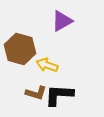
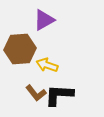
purple triangle: moved 18 px left, 1 px up
brown hexagon: rotated 20 degrees counterclockwise
brown L-shape: rotated 35 degrees clockwise
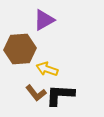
yellow arrow: moved 4 px down
black L-shape: moved 1 px right
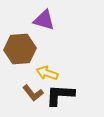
purple triangle: rotated 45 degrees clockwise
yellow arrow: moved 4 px down
brown L-shape: moved 3 px left
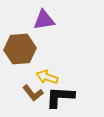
purple triangle: rotated 25 degrees counterclockwise
yellow arrow: moved 4 px down
black L-shape: moved 2 px down
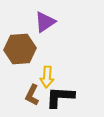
purple triangle: moved 1 px right, 2 px down; rotated 25 degrees counterclockwise
yellow arrow: rotated 105 degrees counterclockwise
brown L-shape: moved 1 px left, 2 px down; rotated 65 degrees clockwise
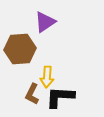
brown L-shape: moved 1 px up
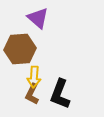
purple triangle: moved 7 px left, 4 px up; rotated 45 degrees counterclockwise
yellow arrow: moved 13 px left
black L-shape: moved 3 px up; rotated 72 degrees counterclockwise
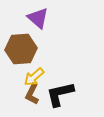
brown hexagon: moved 1 px right
yellow arrow: rotated 45 degrees clockwise
black L-shape: rotated 56 degrees clockwise
